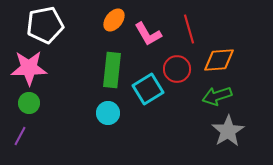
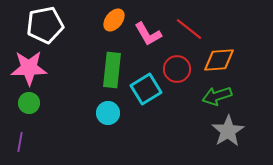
red line: rotated 36 degrees counterclockwise
cyan square: moved 2 px left
purple line: moved 6 px down; rotated 18 degrees counterclockwise
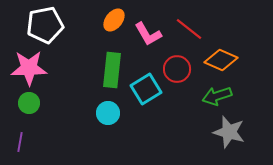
orange diamond: moved 2 px right; rotated 28 degrees clockwise
gray star: moved 1 px right, 1 px down; rotated 24 degrees counterclockwise
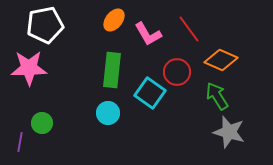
red line: rotated 16 degrees clockwise
red circle: moved 3 px down
cyan square: moved 4 px right, 4 px down; rotated 24 degrees counterclockwise
green arrow: rotated 76 degrees clockwise
green circle: moved 13 px right, 20 px down
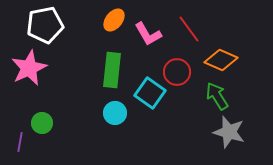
pink star: rotated 24 degrees counterclockwise
cyan circle: moved 7 px right
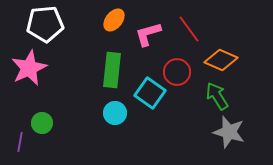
white pentagon: moved 1 px up; rotated 6 degrees clockwise
pink L-shape: rotated 104 degrees clockwise
